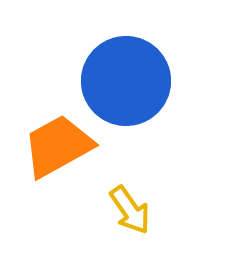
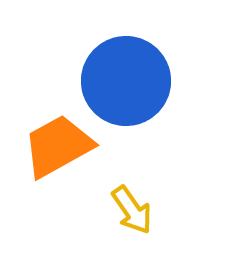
yellow arrow: moved 2 px right
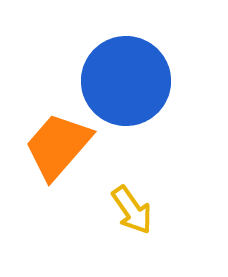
orange trapezoid: rotated 20 degrees counterclockwise
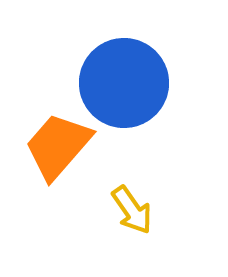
blue circle: moved 2 px left, 2 px down
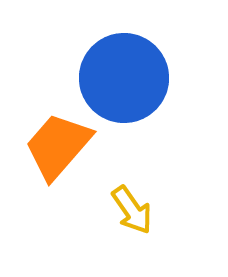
blue circle: moved 5 px up
